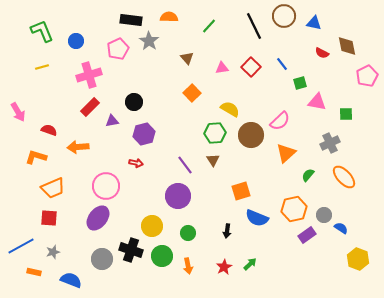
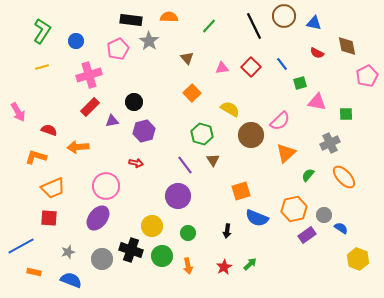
green L-shape at (42, 31): rotated 55 degrees clockwise
red semicircle at (322, 53): moved 5 px left
green hexagon at (215, 133): moved 13 px left, 1 px down; rotated 20 degrees clockwise
purple hexagon at (144, 134): moved 3 px up
gray star at (53, 252): moved 15 px right
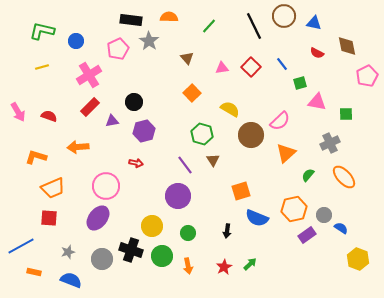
green L-shape at (42, 31): rotated 110 degrees counterclockwise
pink cross at (89, 75): rotated 15 degrees counterclockwise
red semicircle at (49, 130): moved 14 px up
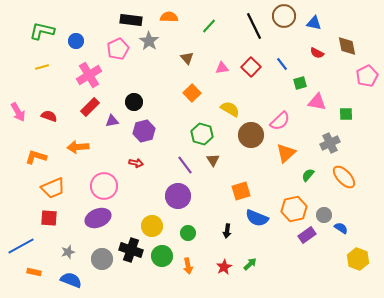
pink circle at (106, 186): moved 2 px left
purple ellipse at (98, 218): rotated 30 degrees clockwise
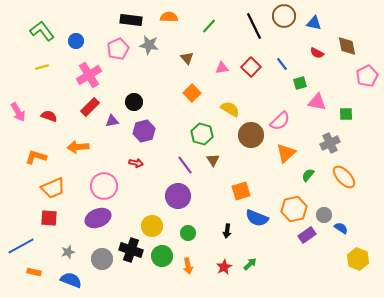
green L-shape at (42, 31): rotated 40 degrees clockwise
gray star at (149, 41): moved 4 px down; rotated 24 degrees counterclockwise
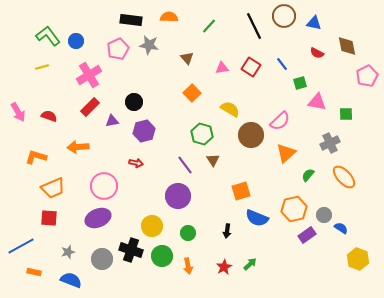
green L-shape at (42, 31): moved 6 px right, 5 px down
red square at (251, 67): rotated 12 degrees counterclockwise
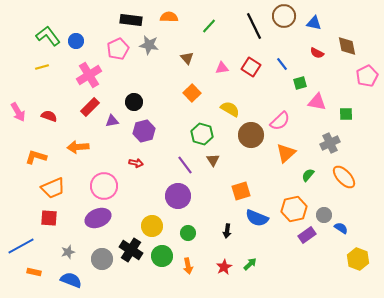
black cross at (131, 250): rotated 15 degrees clockwise
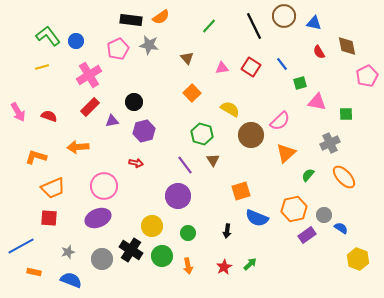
orange semicircle at (169, 17): moved 8 px left; rotated 144 degrees clockwise
red semicircle at (317, 53): moved 2 px right, 1 px up; rotated 32 degrees clockwise
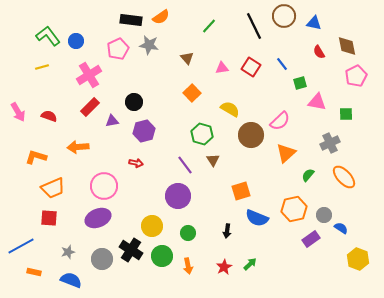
pink pentagon at (367, 76): moved 11 px left
purple rectangle at (307, 235): moved 4 px right, 4 px down
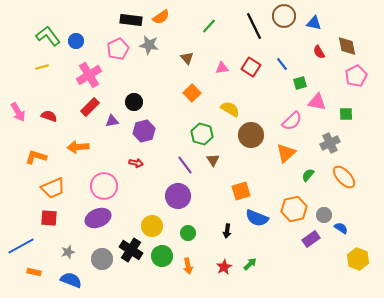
pink semicircle at (280, 121): moved 12 px right
